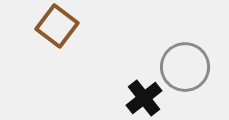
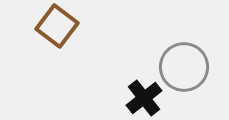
gray circle: moved 1 px left
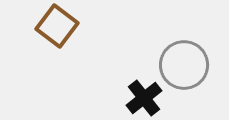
gray circle: moved 2 px up
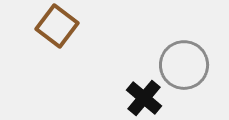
black cross: rotated 12 degrees counterclockwise
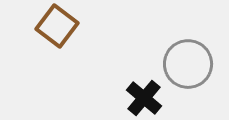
gray circle: moved 4 px right, 1 px up
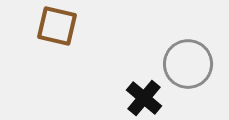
brown square: rotated 24 degrees counterclockwise
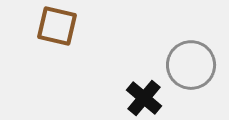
gray circle: moved 3 px right, 1 px down
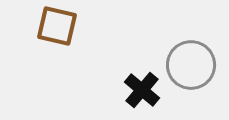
black cross: moved 2 px left, 8 px up
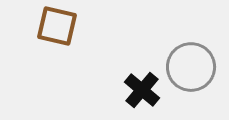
gray circle: moved 2 px down
